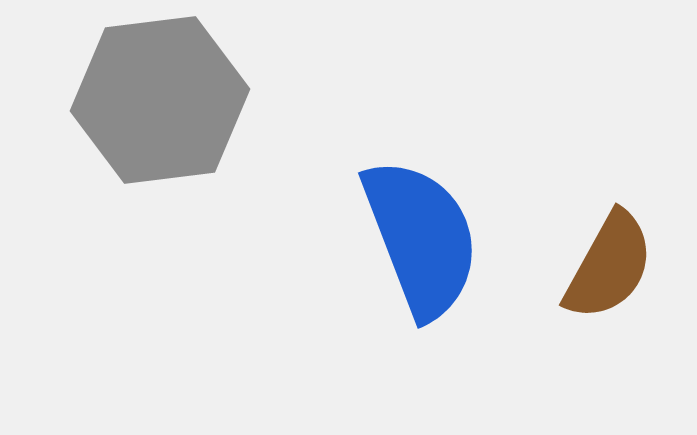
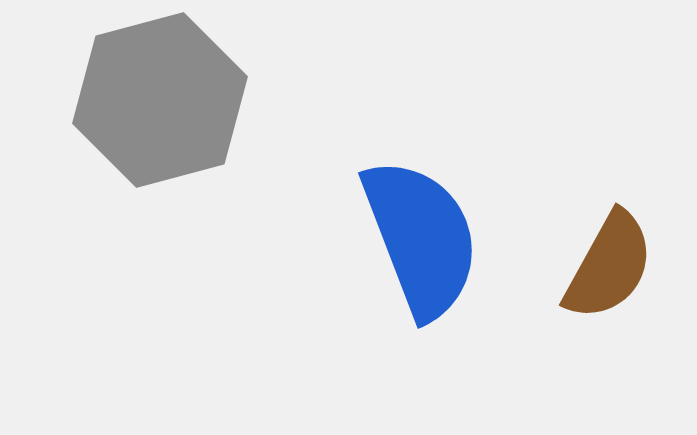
gray hexagon: rotated 8 degrees counterclockwise
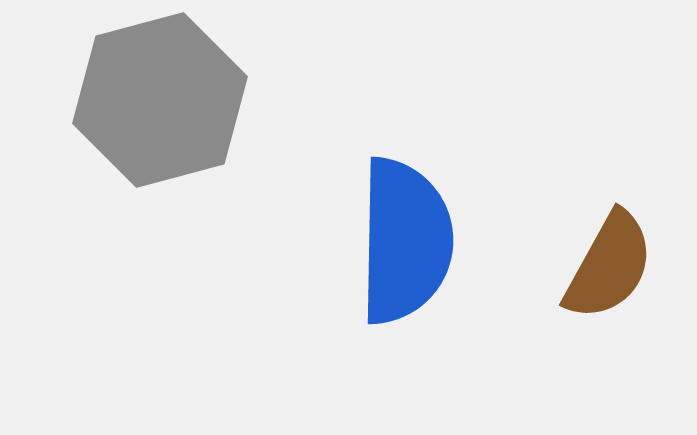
blue semicircle: moved 16 px left, 3 px down; rotated 22 degrees clockwise
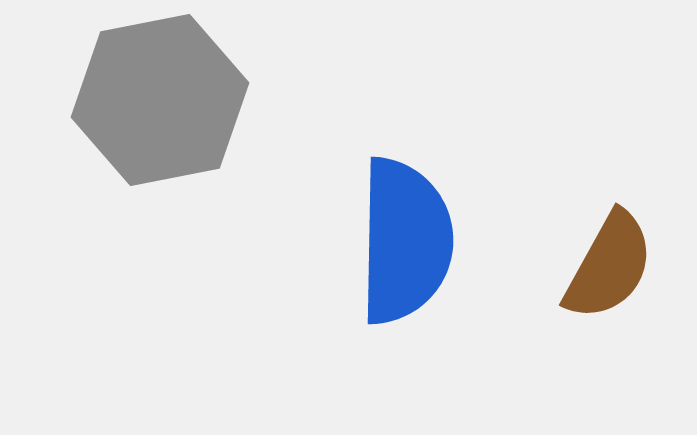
gray hexagon: rotated 4 degrees clockwise
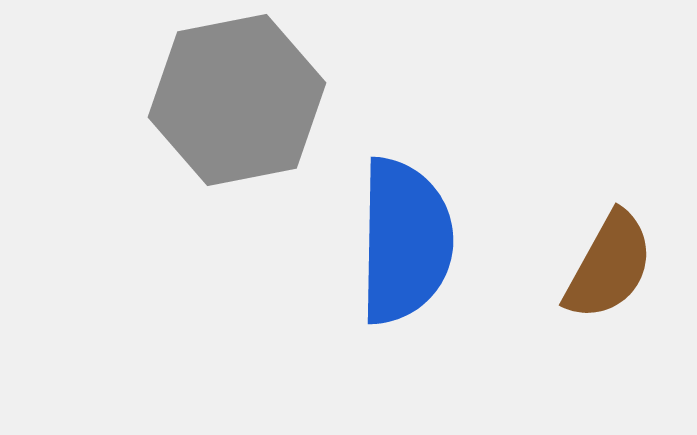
gray hexagon: moved 77 px right
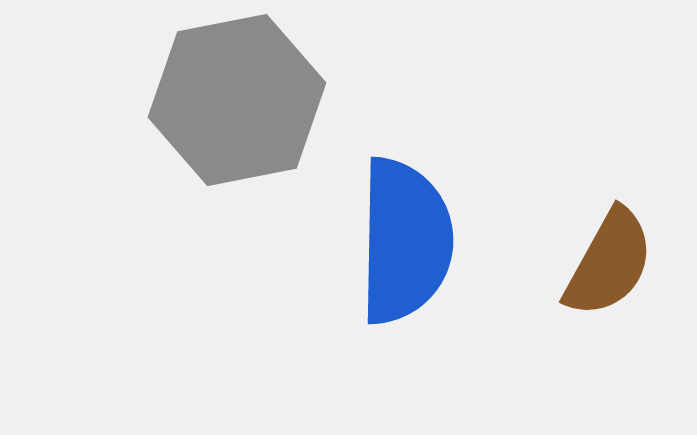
brown semicircle: moved 3 px up
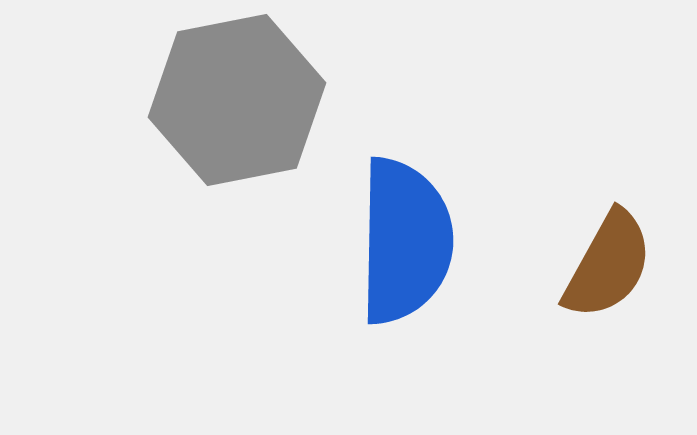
brown semicircle: moved 1 px left, 2 px down
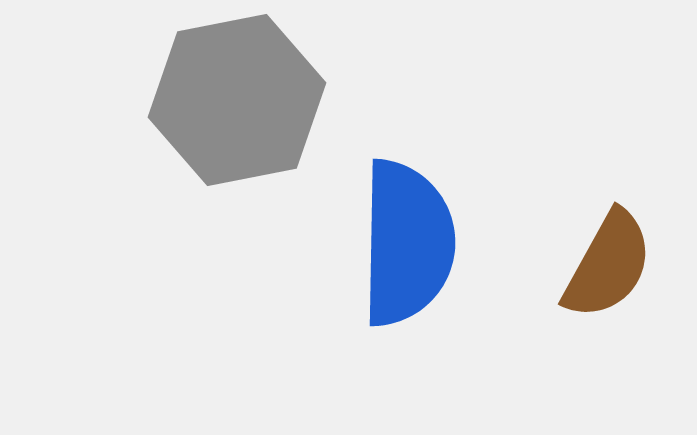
blue semicircle: moved 2 px right, 2 px down
